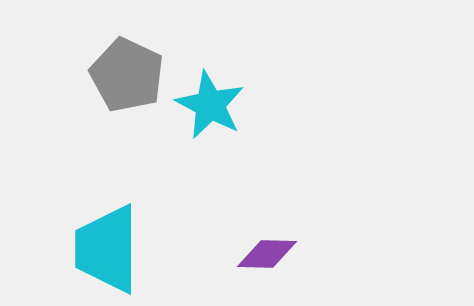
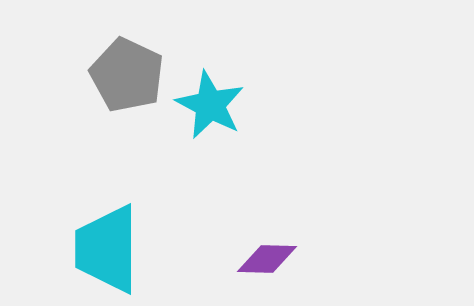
purple diamond: moved 5 px down
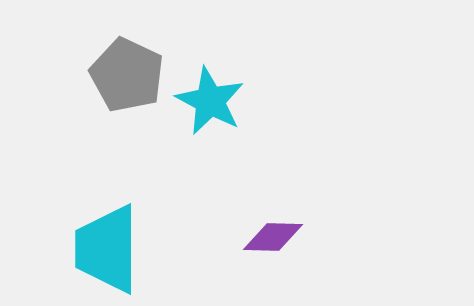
cyan star: moved 4 px up
purple diamond: moved 6 px right, 22 px up
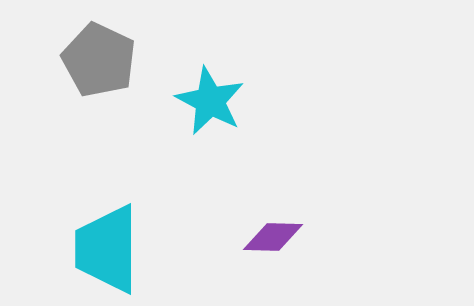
gray pentagon: moved 28 px left, 15 px up
